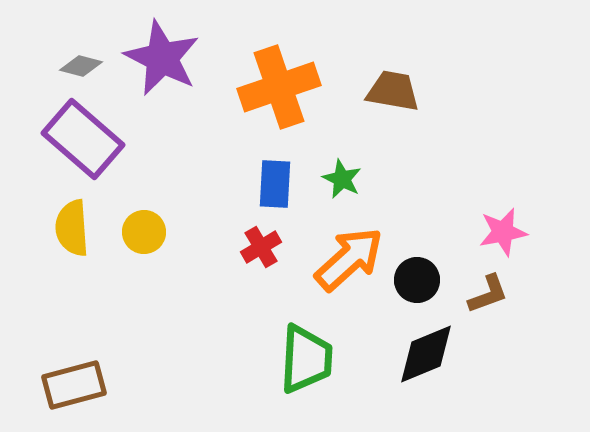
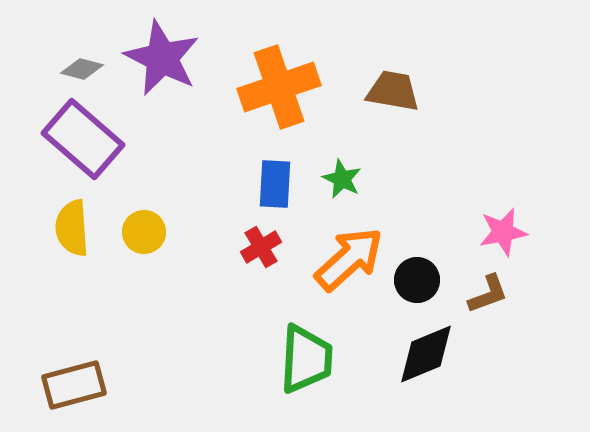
gray diamond: moved 1 px right, 3 px down
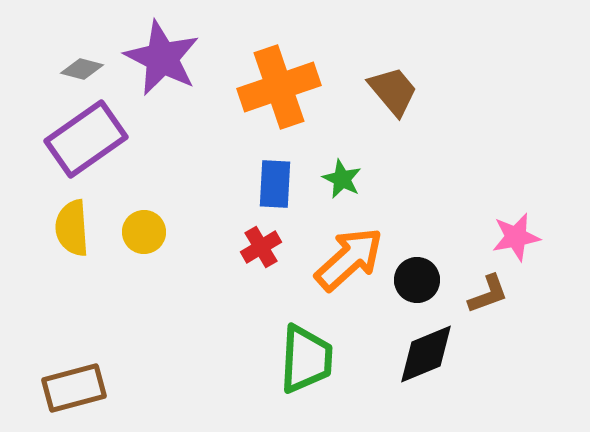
brown trapezoid: rotated 40 degrees clockwise
purple rectangle: moved 3 px right; rotated 76 degrees counterclockwise
pink star: moved 13 px right, 5 px down
brown rectangle: moved 3 px down
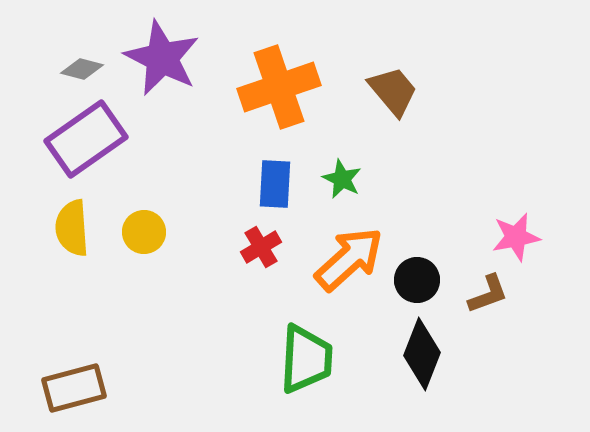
black diamond: moved 4 px left; rotated 46 degrees counterclockwise
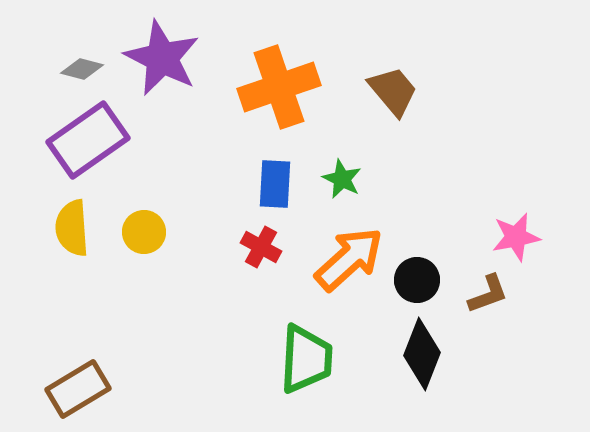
purple rectangle: moved 2 px right, 1 px down
red cross: rotated 30 degrees counterclockwise
brown rectangle: moved 4 px right, 1 px down; rotated 16 degrees counterclockwise
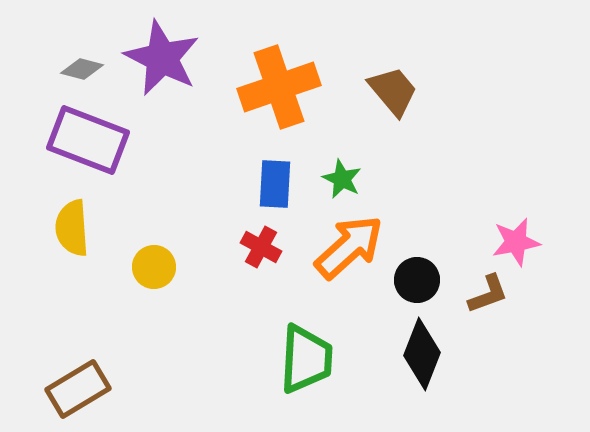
purple rectangle: rotated 56 degrees clockwise
yellow circle: moved 10 px right, 35 px down
pink star: moved 5 px down
orange arrow: moved 12 px up
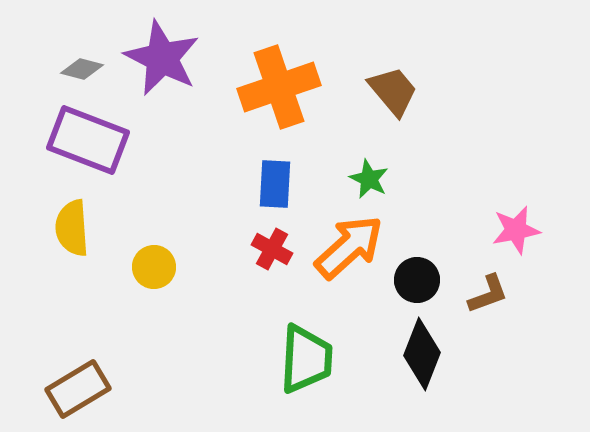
green star: moved 27 px right
pink star: moved 12 px up
red cross: moved 11 px right, 2 px down
